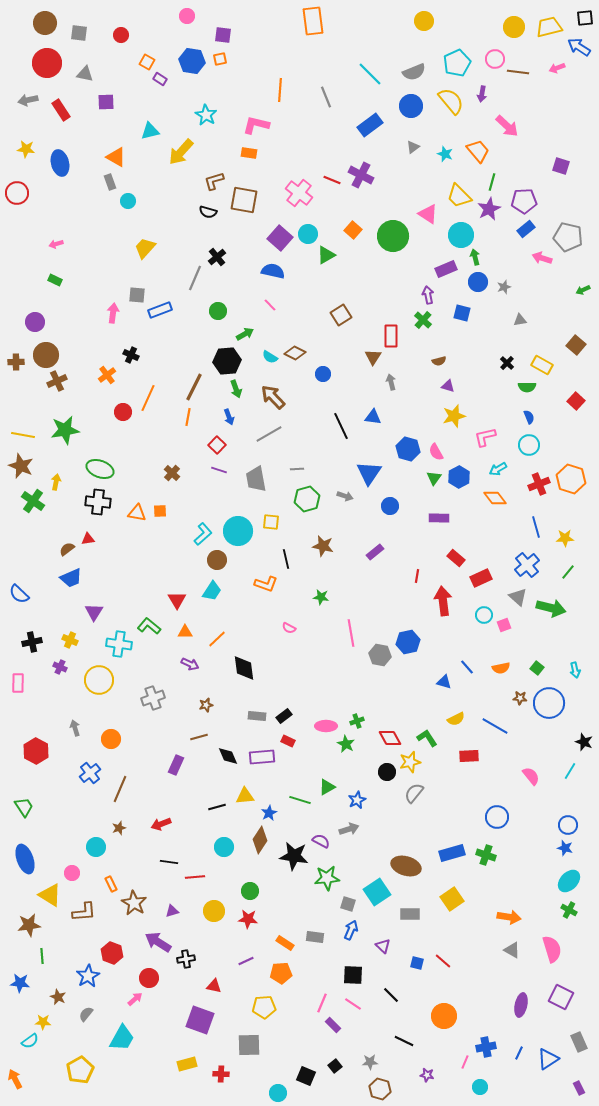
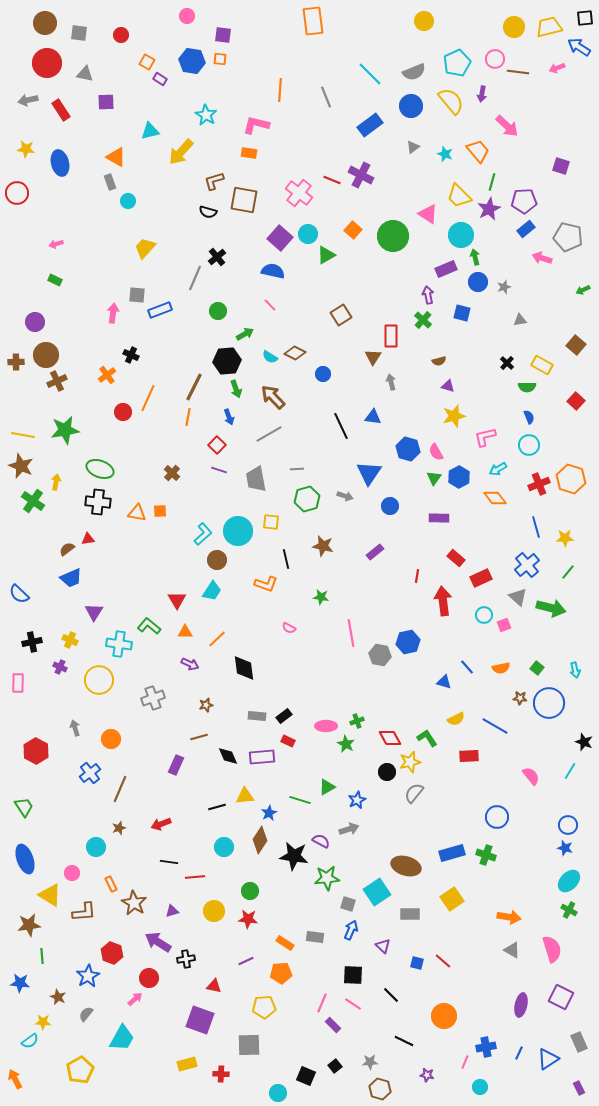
orange square at (220, 59): rotated 16 degrees clockwise
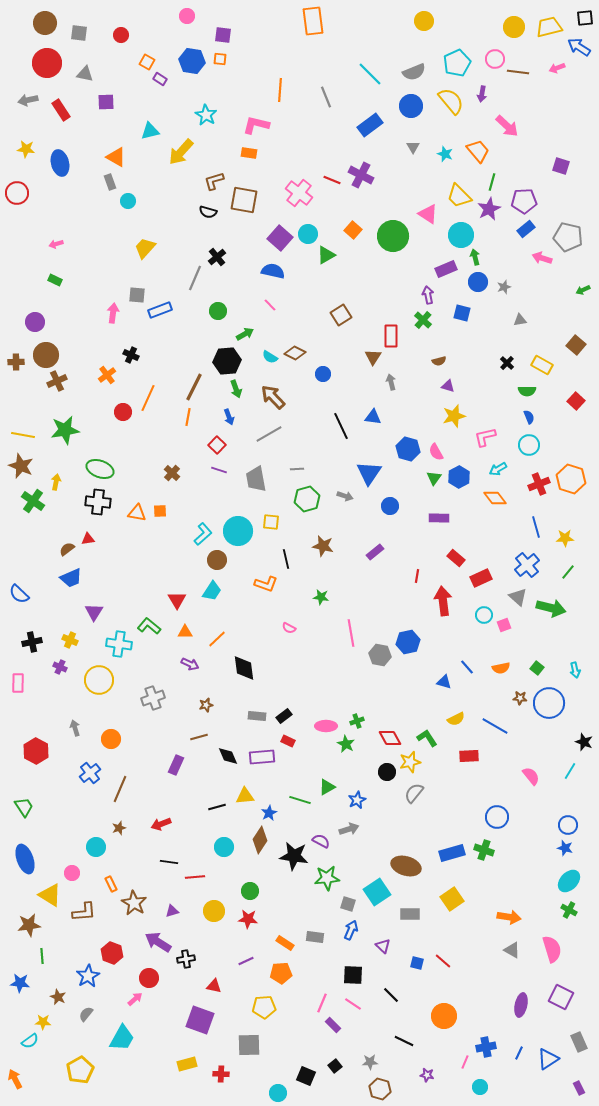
gray triangle at (413, 147): rotated 24 degrees counterclockwise
green semicircle at (527, 387): moved 4 px down
green cross at (486, 855): moved 2 px left, 5 px up
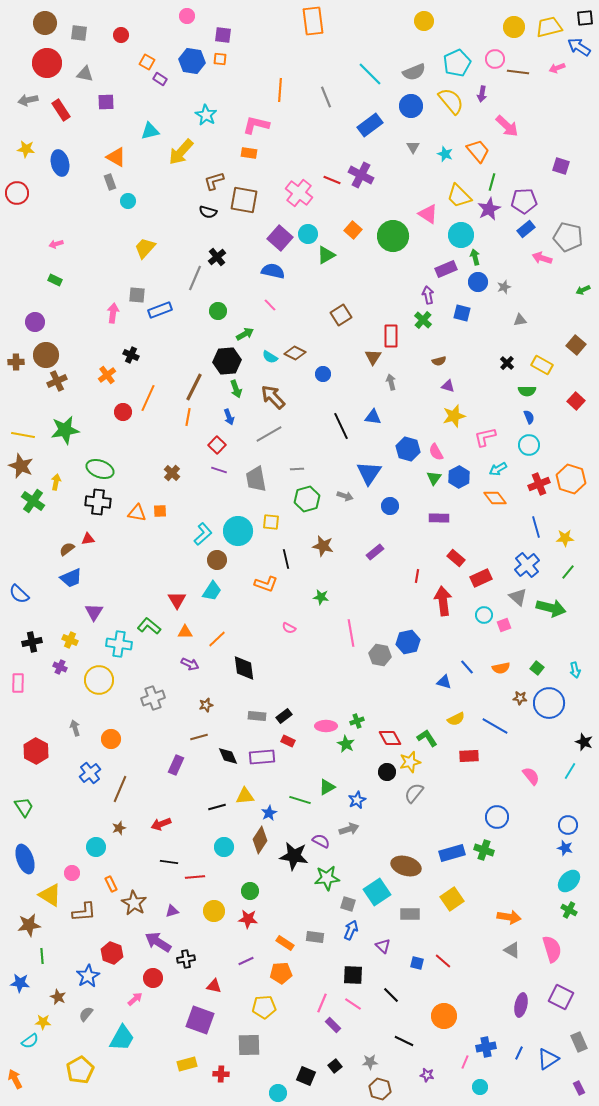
red circle at (149, 978): moved 4 px right
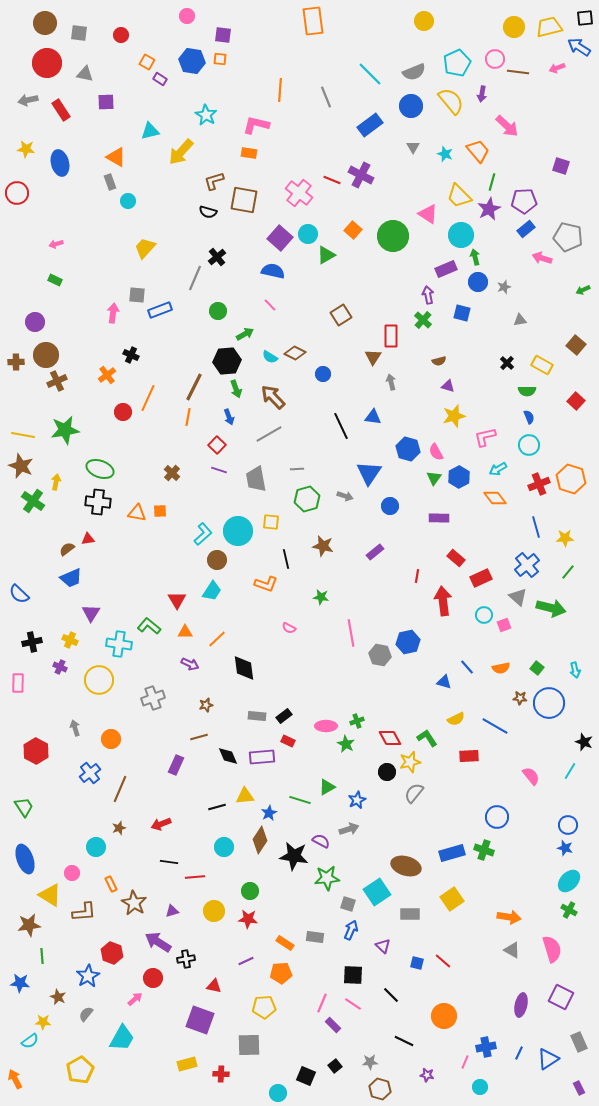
purple triangle at (94, 612): moved 3 px left, 1 px down
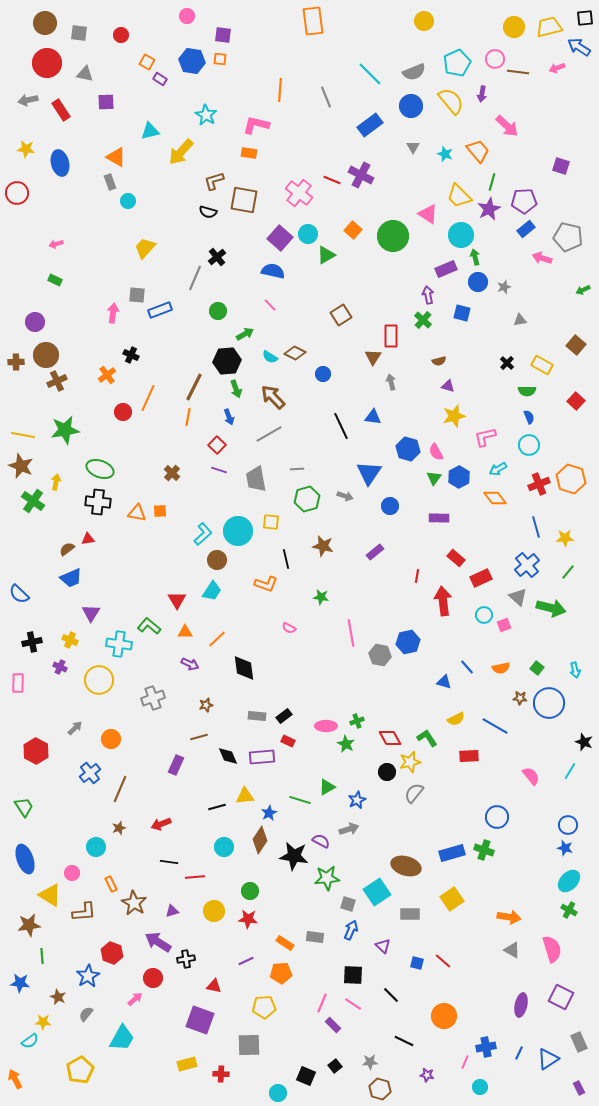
gray arrow at (75, 728): rotated 63 degrees clockwise
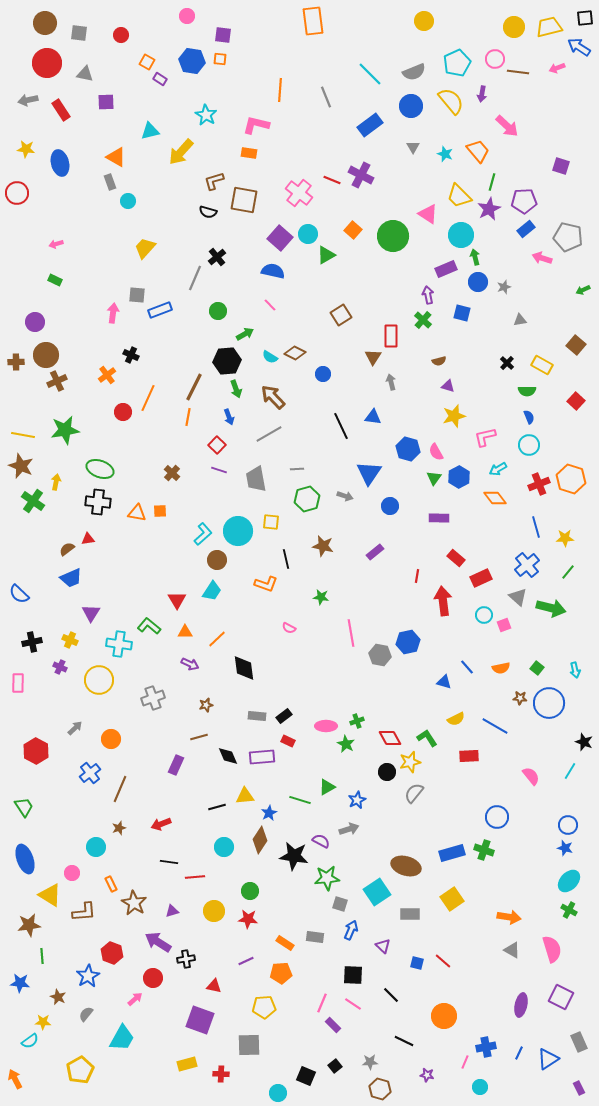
gray square at (348, 904): moved 8 px left
